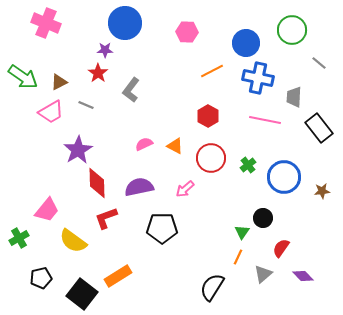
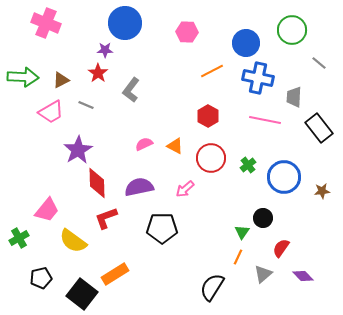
green arrow at (23, 77): rotated 32 degrees counterclockwise
brown triangle at (59, 82): moved 2 px right, 2 px up
orange rectangle at (118, 276): moved 3 px left, 2 px up
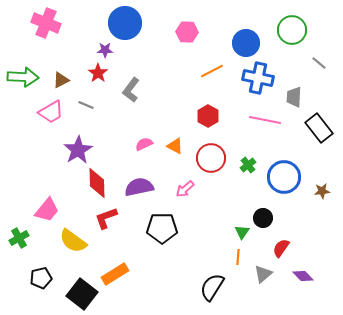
orange line at (238, 257): rotated 21 degrees counterclockwise
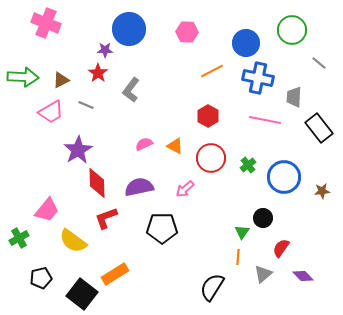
blue circle at (125, 23): moved 4 px right, 6 px down
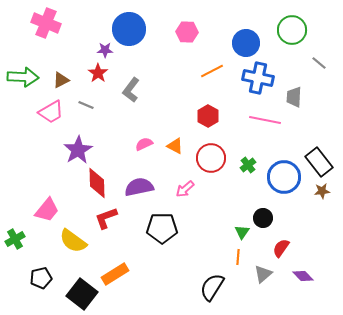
black rectangle at (319, 128): moved 34 px down
green cross at (19, 238): moved 4 px left, 1 px down
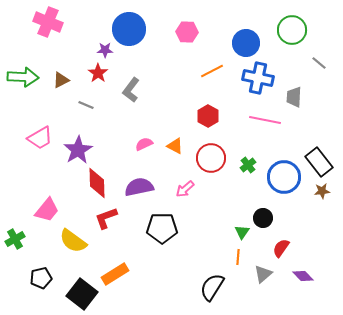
pink cross at (46, 23): moved 2 px right, 1 px up
pink trapezoid at (51, 112): moved 11 px left, 26 px down
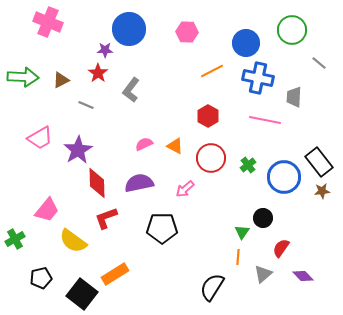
purple semicircle at (139, 187): moved 4 px up
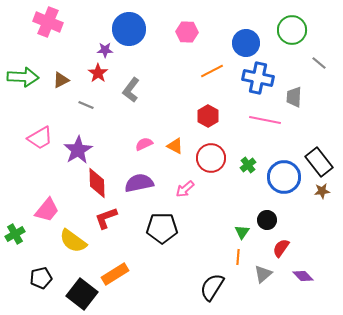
black circle at (263, 218): moved 4 px right, 2 px down
green cross at (15, 239): moved 5 px up
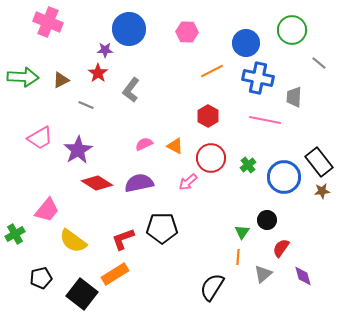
red diamond at (97, 183): rotated 56 degrees counterclockwise
pink arrow at (185, 189): moved 3 px right, 7 px up
red L-shape at (106, 218): moved 17 px right, 21 px down
purple diamond at (303, 276): rotated 30 degrees clockwise
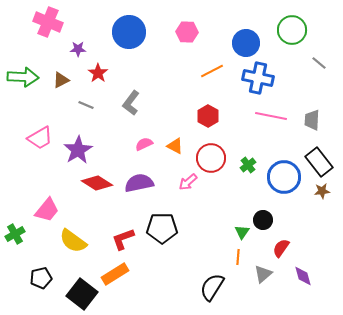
blue circle at (129, 29): moved 3 px down
purple star at (105, 50): moved 27 px left, 1 px up
gray L-shape at (131, 90): moved 13 px down
gray trapezoid at (294, 97): moved 18 px right, 23 px down
pink line at (265, 120): moved 6 px right, 4 px up
black circle at (267, 220): moved 4 px left
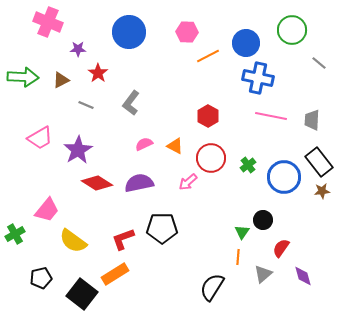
orange line at (212, 71): moved 4 px left, 15 px up
